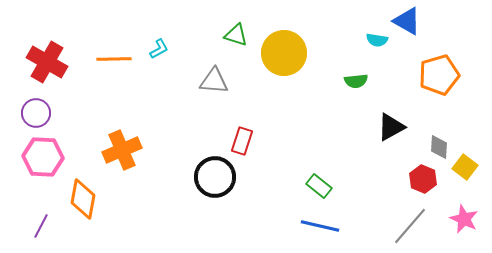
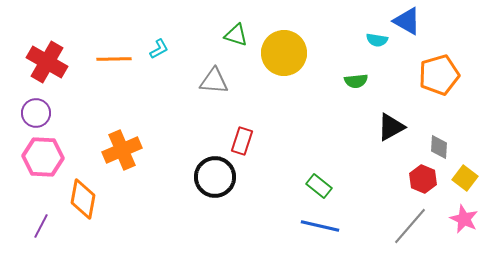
yellow square: moved 11 px down
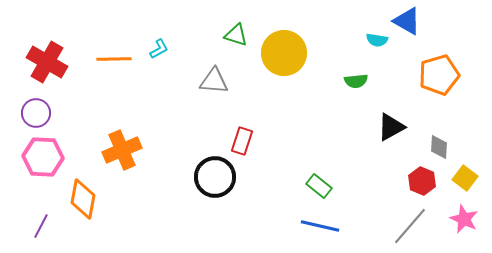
red hexagon: moved 1 px left, 2 px down
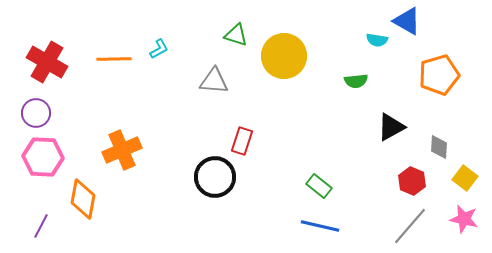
yellow circle: moved 3 px down
red hexagon: moved 10 px left
pink star: rotated 12 degrees counterclockwise
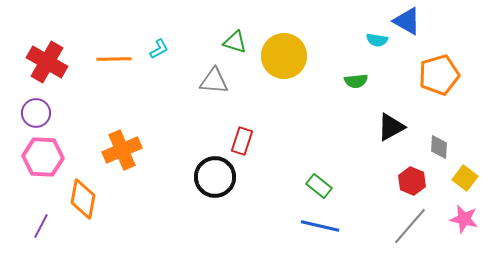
green triangle: moved 1 px left, 7 px down
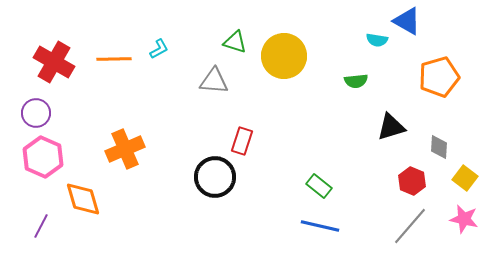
red cross: moved 7 px right
orange pentagon: moved 2 px down
black triangle: rotated 12 degrees clockwise
orange cross: moved 3 px right, 1 px up
pink hexagon: rotated 21 degrees clockwise
orange diamond: rotated 27 degrees counterclockwise
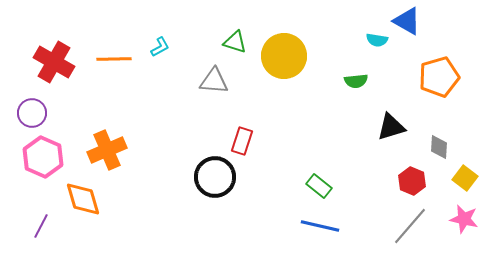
cyan L-shape: moved 1 px right, 2 px up
purple circle: moved 4 px left
orange cross: moved 18 px left, 1 px down
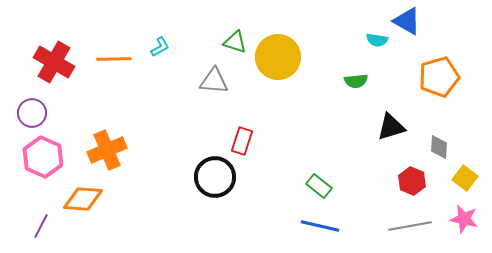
yellow circle: moved 6 px left, 1 px down
orange diamond: rotated 69 degrees counterclockwise
gray line: rotated 39 degrees clockwise
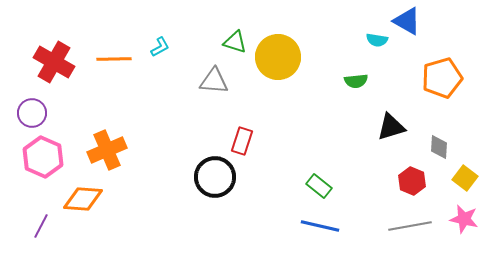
orange pentagon: moved 3 px right, 1 px down
